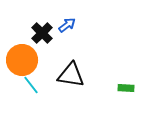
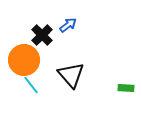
blue arrow: moved 1 px right
black cross: moved 2 px down
orange circle: moved 2 px right
black triangle: rotated 40 degrees clockwise
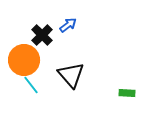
green rectangle: moved 1 px right, 5 px down
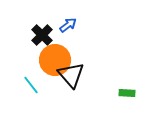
orange circle: moved 31 px right
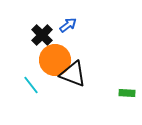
black triangle: moved 2 px right, 1 px up; rotated 28 degrees counterclockwise
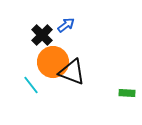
blue arrow: moved 2 px left
orange circle: moved 2 px left, 2 px down
black triangle: moved 1 px left, 2 px up
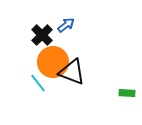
cyan line: moved 7 px right, 2 px up
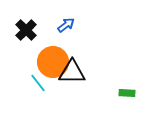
black cross: moved 16 px left, 5 px up
black triangle: rotated 20 degrees counterclockwise
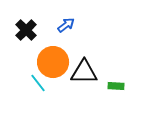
black triangle: moved 12 px right
green rectangle: moved 11 px left, 7 px up
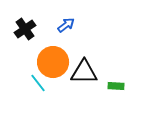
black cross: moved 1 px left, 1 px up; rotated 10 degrees clockwise
